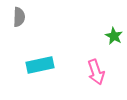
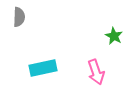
cyan rectangle: moved 3 px right, 3 px down
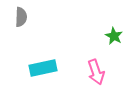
gray semicircle: moved 2 px right
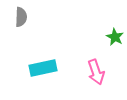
green star: moved 1 px right, 1 px down
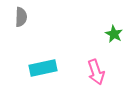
green star: moved 1 px left, 3 px up
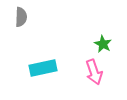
green star: moved 11 px left, 10 px down
pink arrow: moved 2 px left
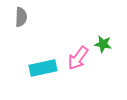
green star: rotated 18 degrees counterclockwise
pink arrow: moved 16 px left, 14 px up; rotated 55 degrees clockwise
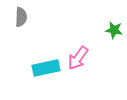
green star: moved 11 px right, 14 px up
cyan rectangle: moved 3 px right
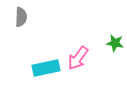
green star: moved 1 px right, 13 px down
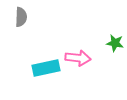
pink arrow: rotated 120 degrees counterclockwise
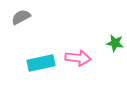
gray semicircle: rotated 120 degrees counterclockwise
cyan rectangle: moved 5 px left, 5 px up
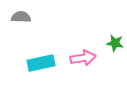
gray semicircle: rotated 30 degrees clockwise
pink arrow: moved 5 px right; rotated 15 degrees counterclockwise
